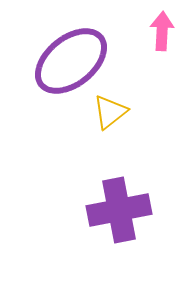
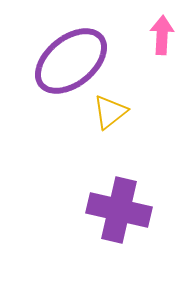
pink arrow: moved 4 px down
purple cross: rotated 24 degrees clockwise
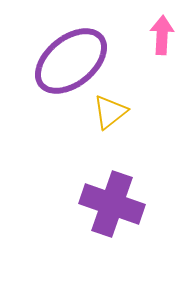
purple cross: moved 7 px left, 6 px up; rotated 6 degrees clockwise
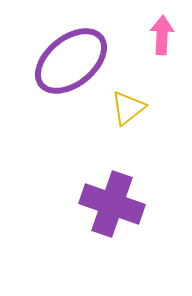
yellow triangle: moved 18 px right, 4 px up
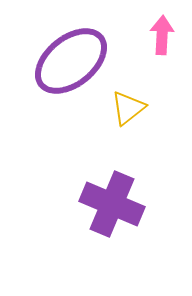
purple cross: rotated 4 degrees clockwise
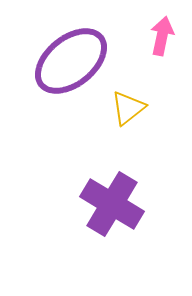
pink arrow: moved 1 px down; rotated 9 degrees clockwise
purple cross: rotated 8 degrees clockwise
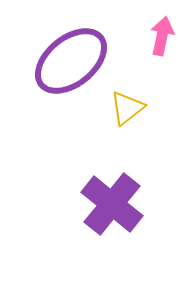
yellow triangle: moved 1 px left
purple cross: rotated 8 degrees clockwise
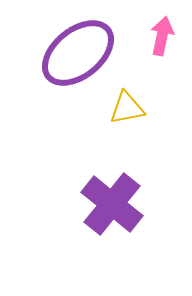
purple ellipse: moved 7 px right, 8 px up
yellow triangle: rotated 27 degrees clockwise
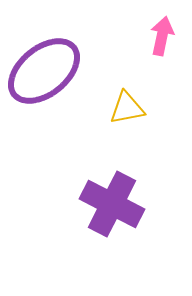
purple ellipse: moved 34 px left, 18 px down
purple cross: rotated 12 degrees counterclockwise
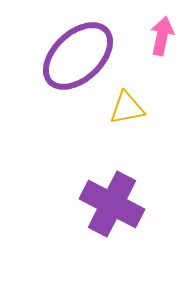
purple ellipse: moved 34 px right, 15 px up; rotated 4 degrees counterclockwise
